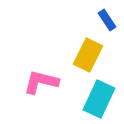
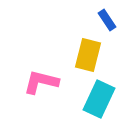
yellow rectangle: rotated 12 degrees counterclockwise
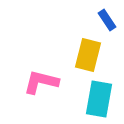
cyan rectangle: rotated 15 degrees counterclockwise
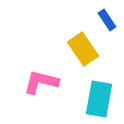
yellow rectangle: moved 5 px left, 6 px up; rotated 48 degrees counterclockwise
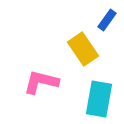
blue rectangle: rotated 70 degrees clockwise
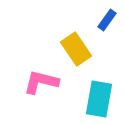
yellow rectangle: moved 7 px left
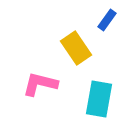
yellow rectangle: moved 1 px up
pink L-shape: moved 1 px left, 2 px down
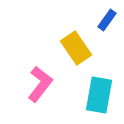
pink L-shape: rotated 114 degrees clockwise
cyan rectangle: moved 4 px up
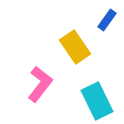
yellow rectangle: moved 1 px left, 1 px up
cyan rectangle: moved 2 px left, 6 px down; rotated 36 degrees counterclockwise
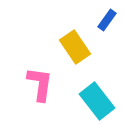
pink L-shape: rotated 30 degrees counterclockwise
cyan rectangle: rotated 12 degrees counterclockwise
